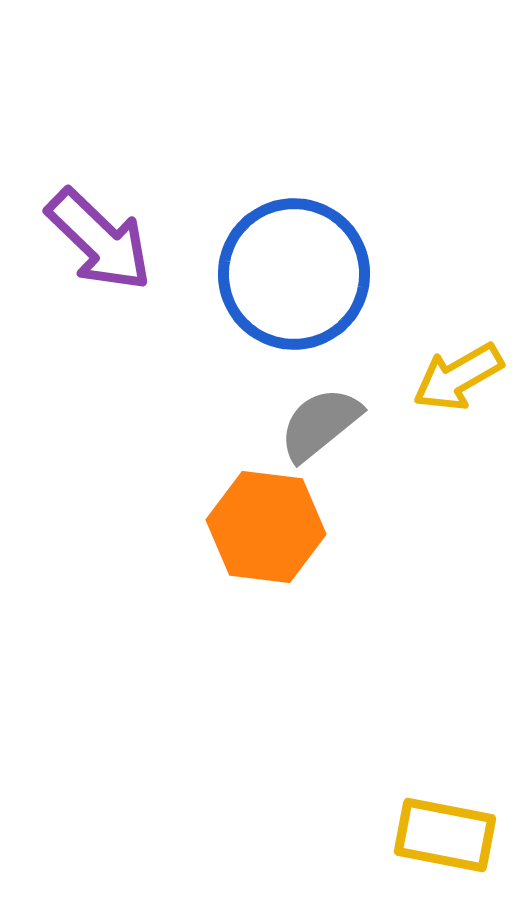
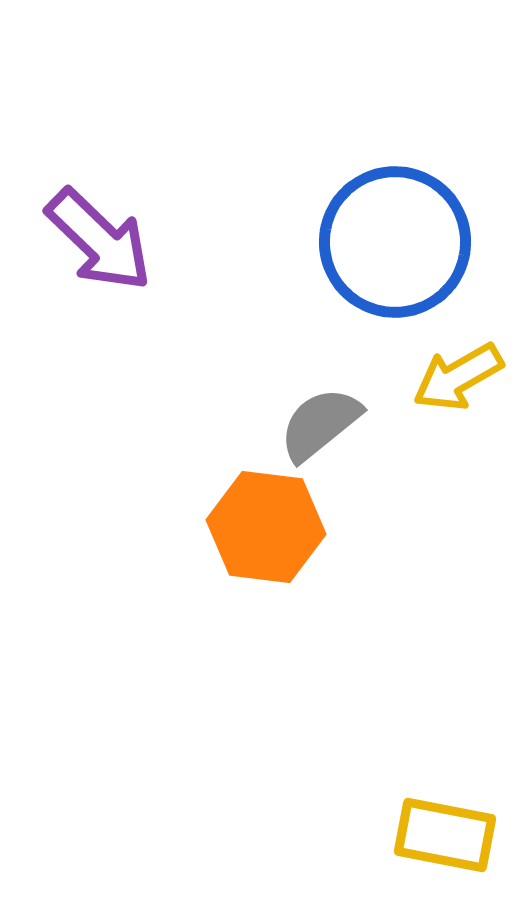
blue circle: moved 101 px right, 32 px up
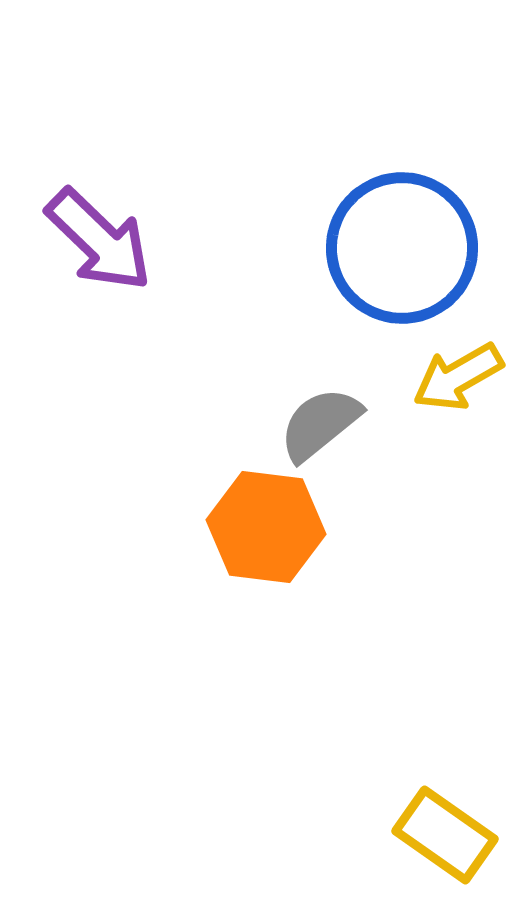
blue circle: moved 7 px right, 6 px down
yellow rectangle: rotated 24 degrees clockwise
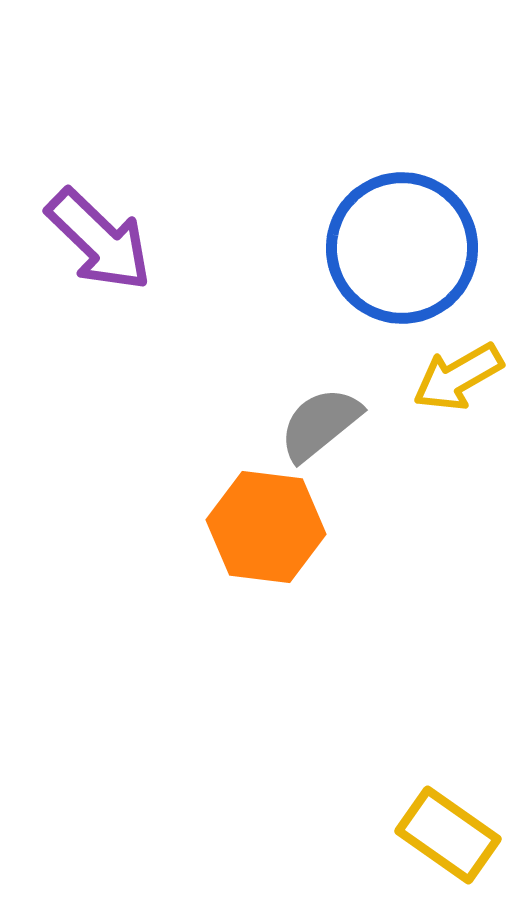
yellow rectangle: moved 3 px right
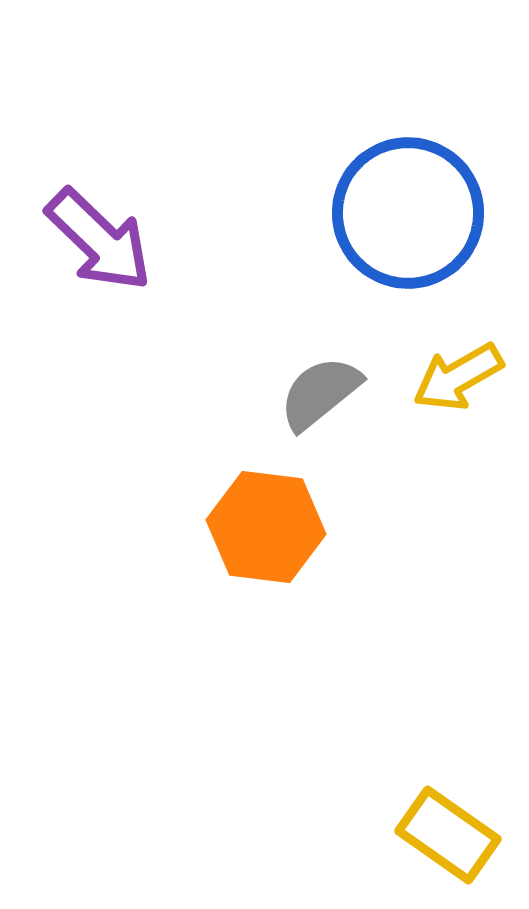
blue circle: moved 6 px right, 35 px up
gray semicircle: moved 31 px up
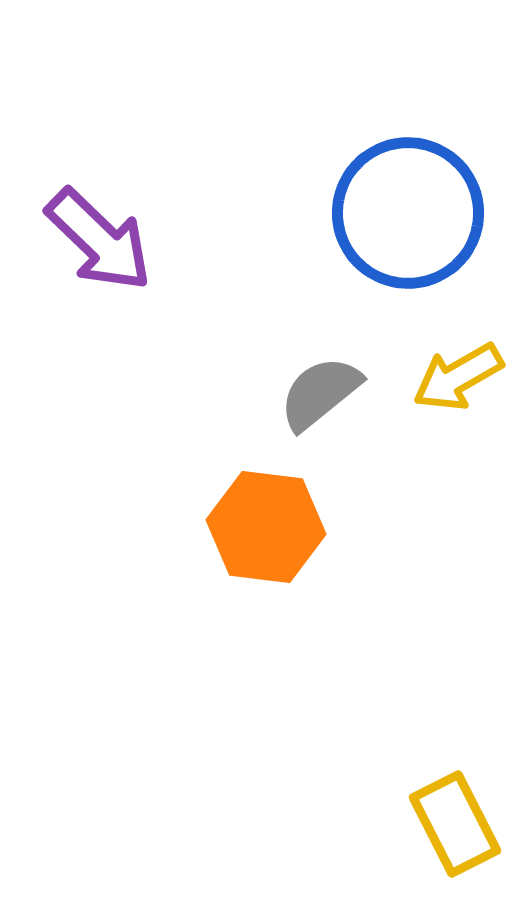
yellow rectangle: moved 7 px right, 11 px up; rotated 28 degrees clockwise
